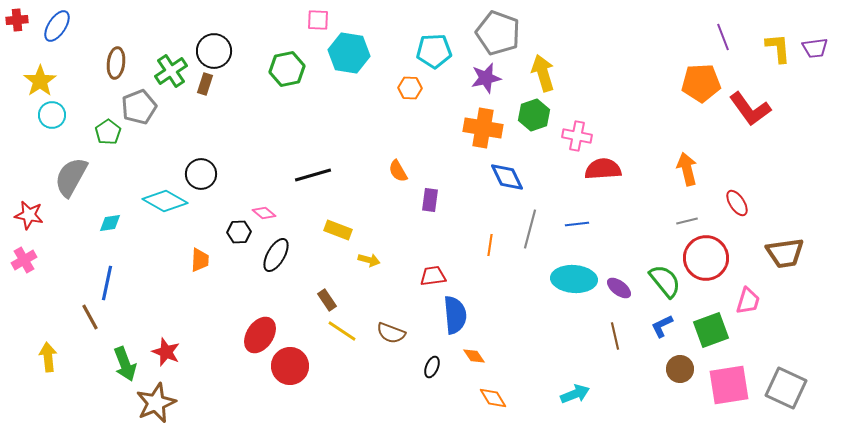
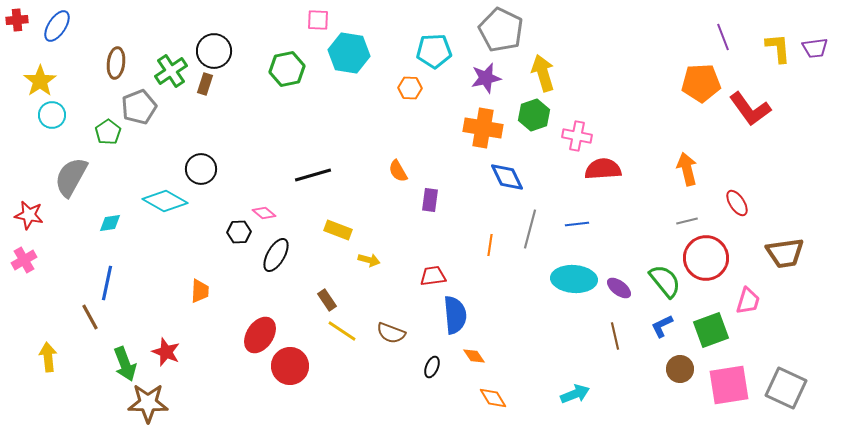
gray pentagon at (498, 33): moved 3 px right, 3 px up; rotated 6 degrees clockwise
black circle at (201, 174): moved 5 px up
orange trapezoid at (200, 260): moved 31 px down
brown star at (156, 403): moved 8 px left; rotated 24 degrees clockwise
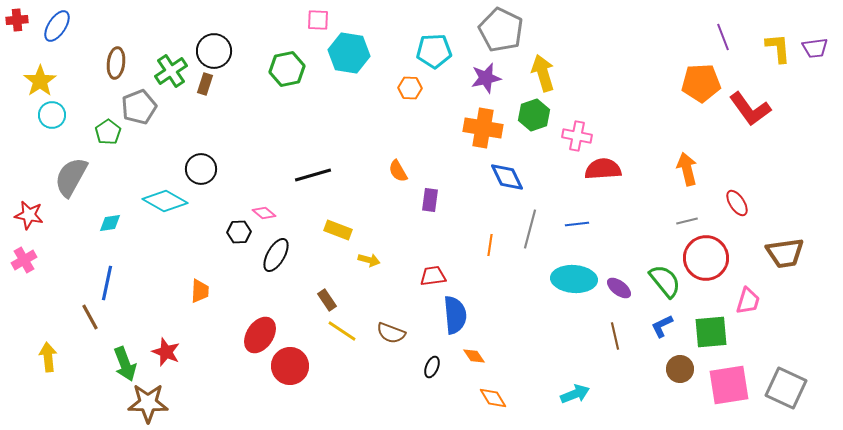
green square at (711, 330): moved 2 px down; rotated 15 degrees clockwise
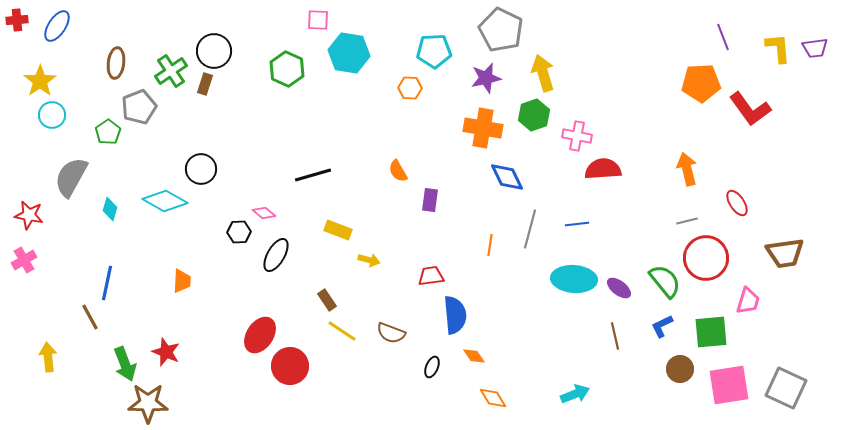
green hexagon at (287, 69): rotated 24 degrees counterclockwise
cyan diamond at (110, 223): moved 14 px up; rotated 65 degrees counterclockwise
red trapezoid at (433, 276): moved 2 px left
orange trapezoid at (200, 291): moved 18 px left, 10 px up
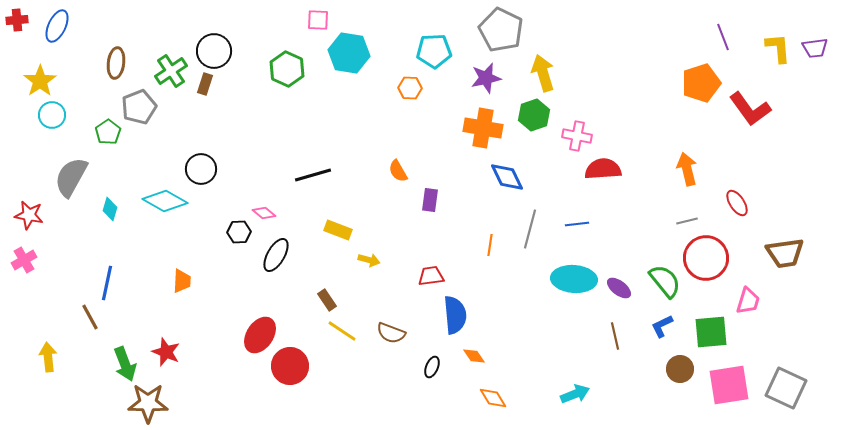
blue ellipse at (57, 26): rotated 8 degrees counterclockwise
orange pentagon at (701, 83): rotated 15 degrees counterclockwise
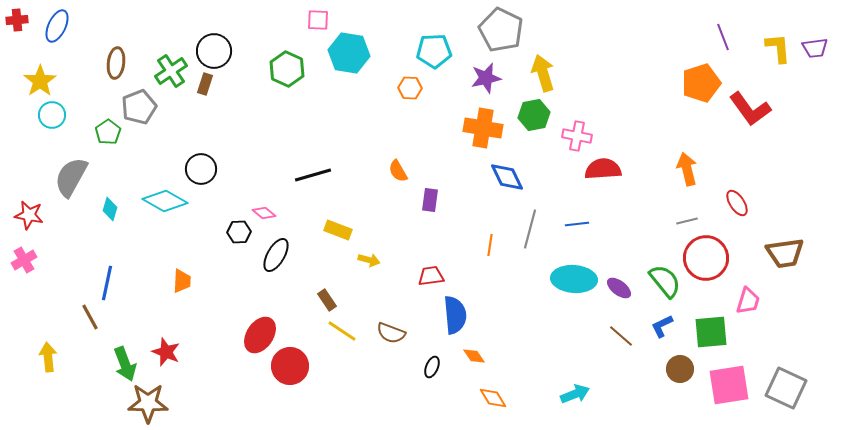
green hexagon at (534, 115): rotated 8 degrees clockwise
brown line at (615, 336): moved 6 px right; rotated 36 degrees counterclockwise
